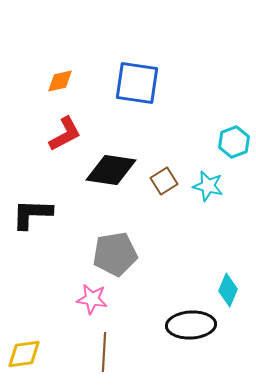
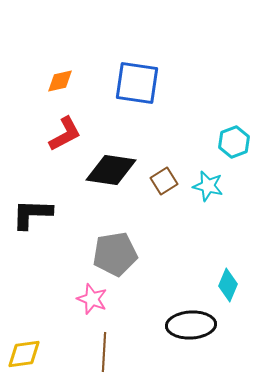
cyan diamond: moved 5 px up
pink star: rotated 12 degrees clockwise
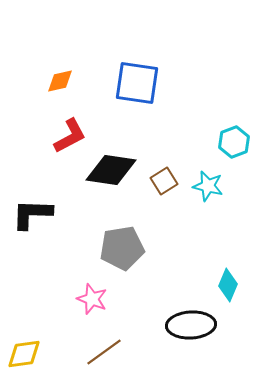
red L-shape: moved 5 px right, 2 px down
gray pentagon: moved 7 px right, 6 px up
brown line: rotated 51 degrees clockwise
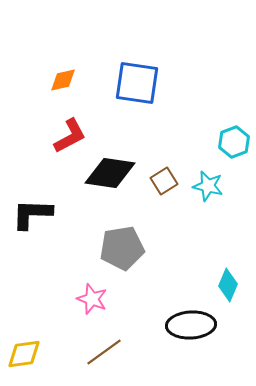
orange diamond: moved 3 px right, 1 px up
black diamond: moved 1 px left, 3 px down
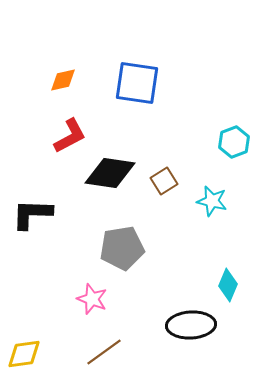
cyan star: moved 4 px right, 15 px down
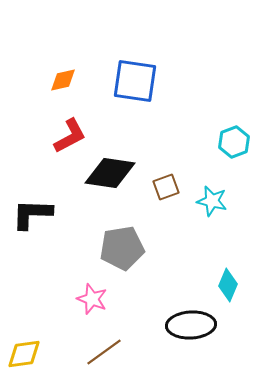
blue square: moved 2 px left, 2 px up
brown square: moved 2 px right, 6 px down; rotated 12 degrees clockwise
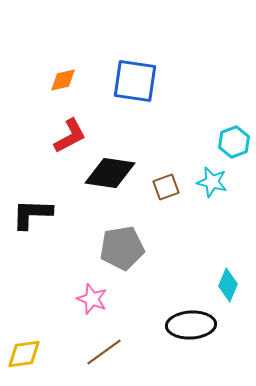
cyan star: moved 19 px up
